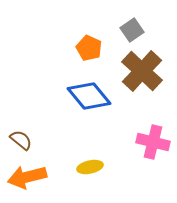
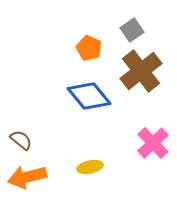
brown cross: moved 1 px left; rotated 9 degrees clockwise
pink cross: moved 1 px down; rotated 32 degrees clockwise
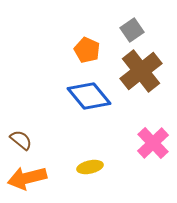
orange pentagon: moved 2 px left, 2 px down
orange arrow: moved 1 px down
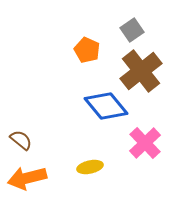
blue diamond: moved 17 px right, 10 px down
pink cross: moved 8 px left
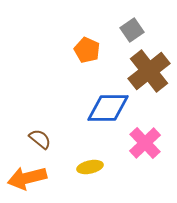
brown cross: moved 8 px right
blue diamond: moved 2 px right, 2 px down; rotated 51 degrees counterclockwise
brown semicircle: moved 19 px right, 1 px up
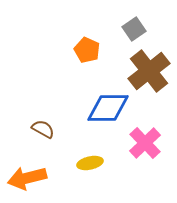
gray square: moved 2 px right, 1 px up
brown semicircle: moved 3 px right, 10 px up; rotated 10 degrees counterclockwise
yellow ellipse: moved 4 px up
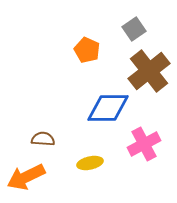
brown semicircle: moved 10 px down; rotated 25 degrees counterclockwise
pink cross: moved 1 px left, 1 px down; rotated 16 degrees clockwise
orange arrow: moved 1 px left, 1 px up; rotated 12 degrees counterclockwise
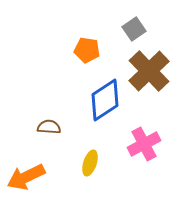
orange pentagon: rotated 15 degrees counterclockwise
brown cross: rotated 6 degrees counterclockwise
blue diamond: moved 3 px left, 8 px up; rotated 33 degrees counterclockwise
brown semicircle: moved 6 px right, 12 px up
yellow ellipse: rotated 60 degrees counterclockwise
